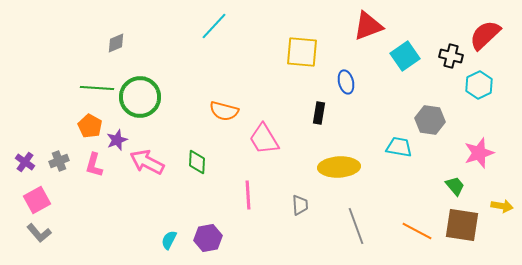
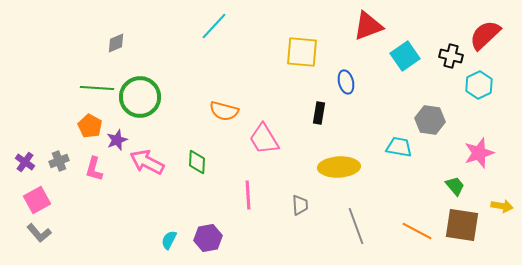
pink L-shape: moved 4 px down
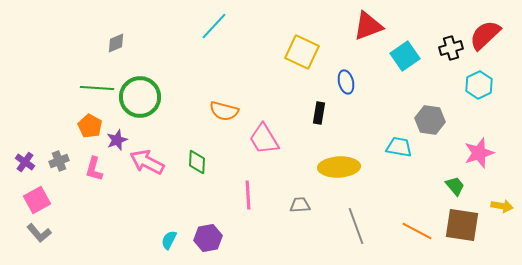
yellow square: rotated 20 degrees clockwise
black cross: moved 8 px up; rotated 30 degrees counterclockwise
gray trapezoid: rotated 90 degrees counterclockwise
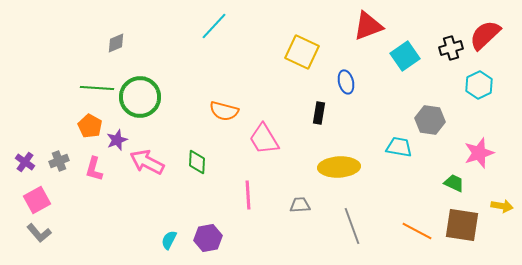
green trapezoid: moved 1 px left, 3 px up; rotated 25 degrees counterclockwise
gray line: moved 4 px left
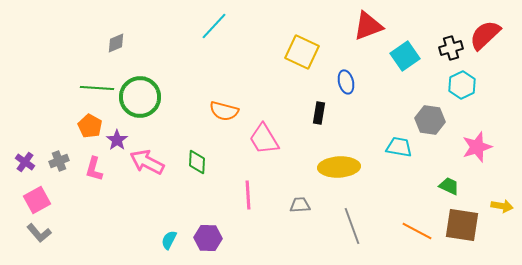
cyan hexagon: moved 17 px left
purple star: rotated 15 degrees counterclockwise
pink star: moved 2 px left, 6 px up
green trapezoid: moved 5 px left, 3 px down
purple hexagon: rotated 12 degrees clockwise
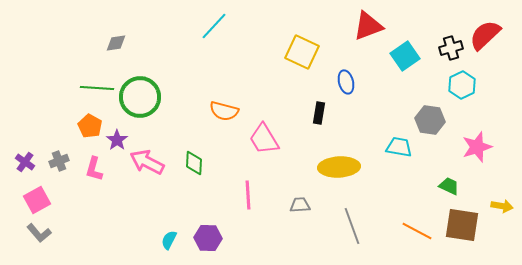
gray diamond: rotated 15 degrees clockwise
green diamond: moved 3 px left, 1 px down
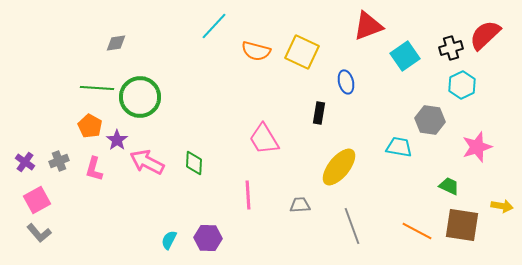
orange semicircle: moved 32 px right, 60 px up
yellow ellipse: rotated 48 degrees counterclockwise
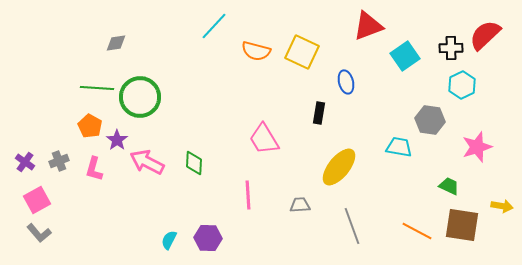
black cross: rotated 15 degrees clockwise
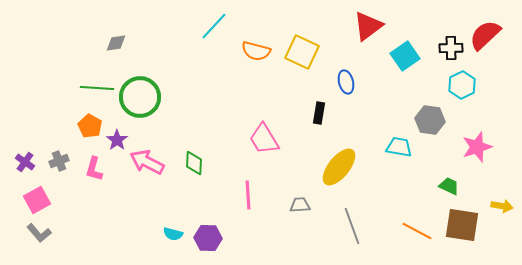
red triangle: rotated 16 degrees counterclockwise
cyan semicircle: moved 4 px right, 6 px up; rotated 102 degrees counterclockwise
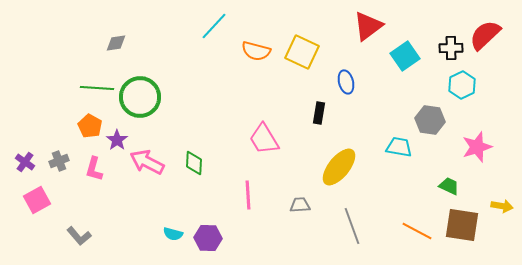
gray L-shape: moved 40 px right, 3 px down
